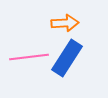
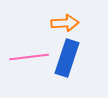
blue rectangle: rotated 15 degrees counterclockwise
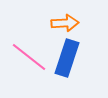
pink line: rotated 45 degrees clockwise
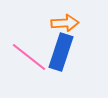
blue rectangle: moved 6 px left, 6 px up
